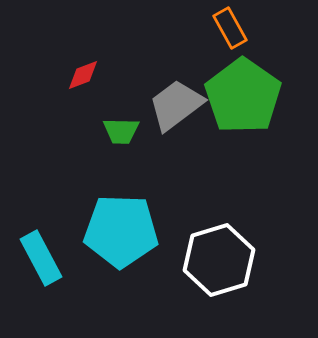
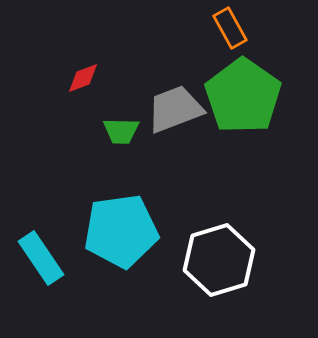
red diamond: moved 3 px down
gray trapezoid: moved 1 px left, 4 px down; rotated 16 degrees clockwise
cyan pentagon: rotated 10 degrees counterclockwise
cyan rectangle: rotated 6 degrees counterclockwise
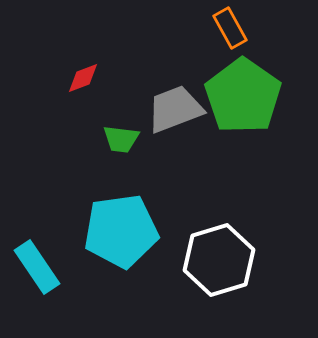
green trapezoid: moved 8 px down; rotated 6 degrees clockwise
cyan rectangle: moved 4 px left, 9 px down
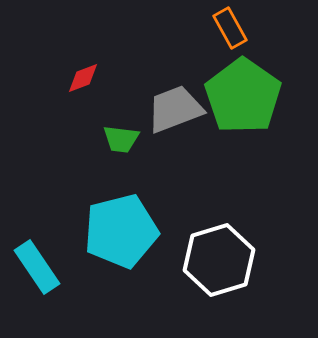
cyan pentagon: rotated 6 degrees counterclockwise
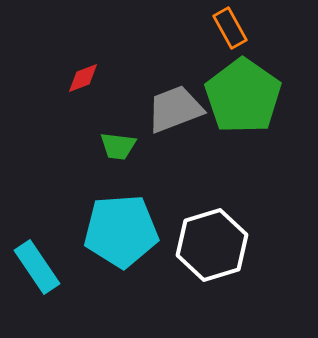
green trapezoid: moved 3 px left, 7 px down
cyan pentagon: rotated 10 degrees clockwise
white hexagon: moved 7 px left, 15 px up
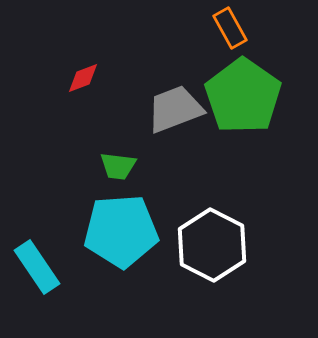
green trapezoid: moved 20 px down
white hexagon: rotated 16 degrees counterclockwise
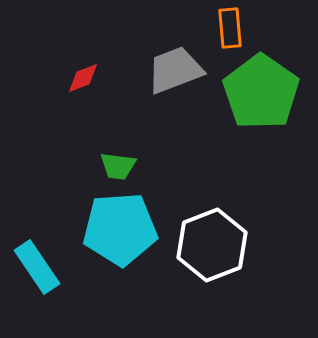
orange rectangle: rotated 24 degrees clockwise
green pentagon: moved 18 px right, 4 px up
gray trapezoid: moved 39 px up
cyan pentagon: moved 1 px left, 2 px up
white hexagon: rotated 12 degrees clockwise
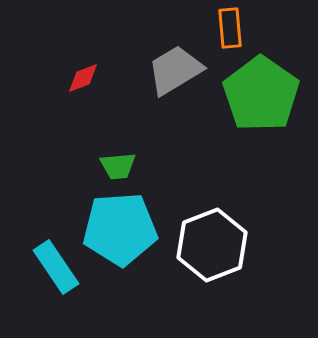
gray trapezoid: rotated 10 degrees counterclockwise
green pentagon: moved 2 px down
green trapezoid: rotated 12 degrees counterclockwise
cyan rectangle: moved 19 px right
